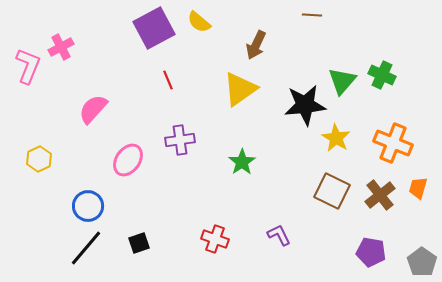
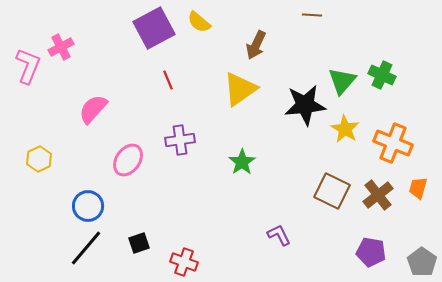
yellow star: moved 9 px right, 9 px up
brown cross: moved 2 px left
red cross: moved 31 px left, 23 px down
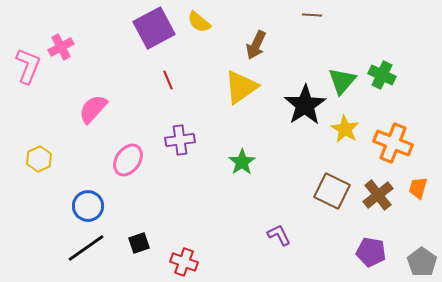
yellow triangle: moved 1 px right, 2 px up
black star: rotated 27 degrees counterclockwise
black line: rotated 15 degrees clockwise
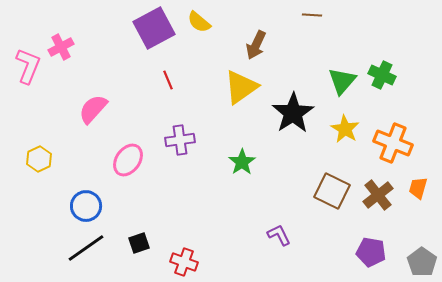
black star: moved 12 px left, 8 px down
blue circle: moved 2 px left
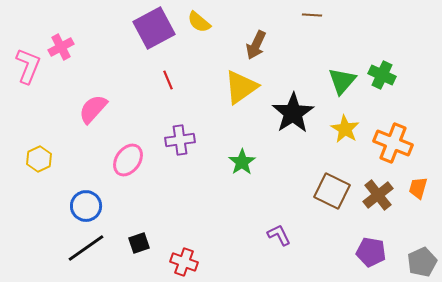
gray pentagon: rotated 12 degrees clockwise
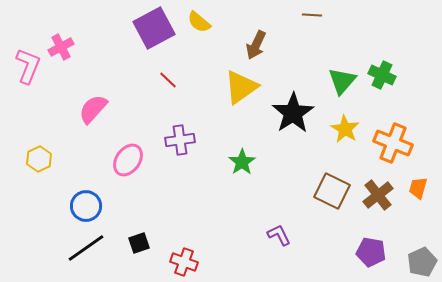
red line: rotated 24 degrees counterclockwise
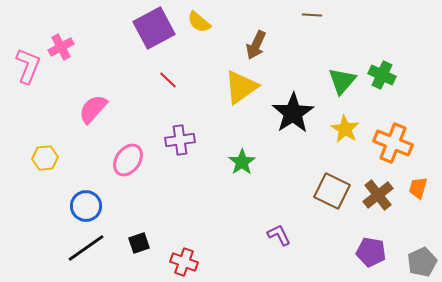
yellow hexagon: moved 6 px right, 1 px up; rotated 20 degrees clockwise
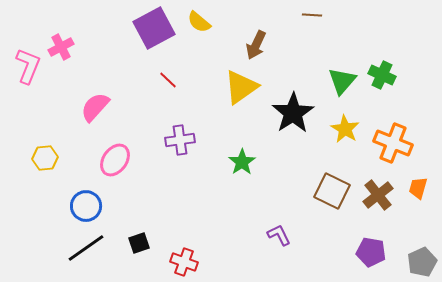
pink semicircle: moved 2 px right, 2 px up
pink ellipse: moved 13 px left
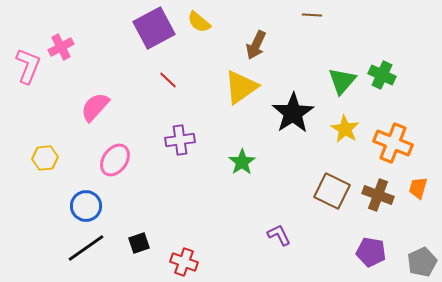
brown cross: rotated 32 degrees counterclockwise
